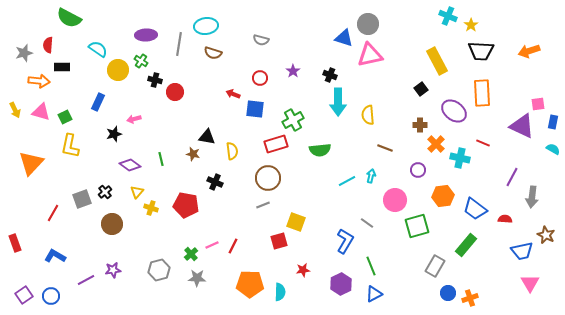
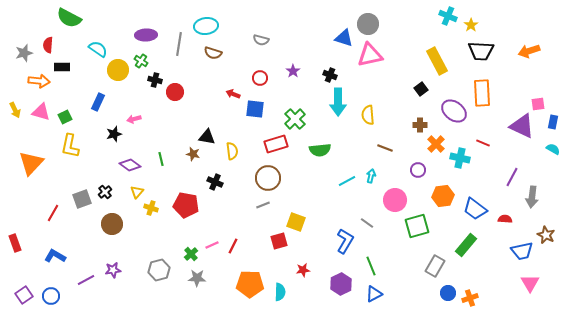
green cross at (293, 120): moved 2 px right, 1 px up; rotated 15 degrees counterclockwise
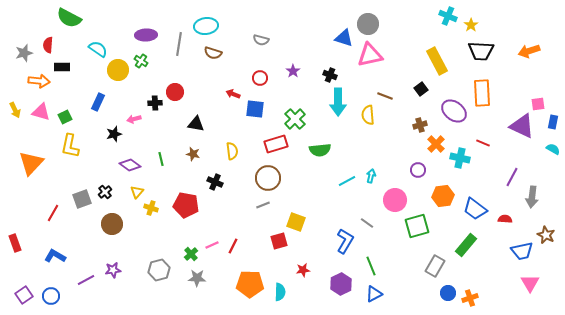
black cross at (155, 80): moved 23 px down; rotated 16 degrees counterclockwise
brown cross at (420, 125): rotated 16 degrees counterclockwise
black triangle at (207, 137): moved 11 px left, 13 px up
brown line at (385, 148): moved 52 px up
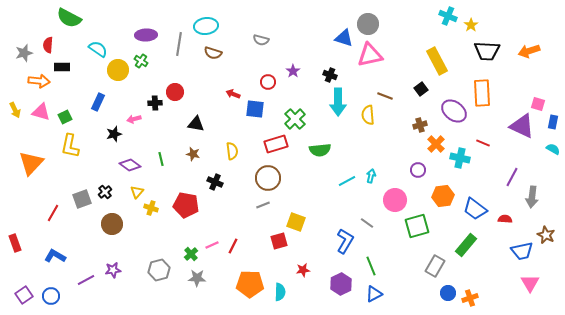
black trapezoid at (481, 51): moved 6 px right
red circle at (260, 78): moved 8 px right, 4 px down
pink square at (538, 104): rotated 24 degrees clockwise
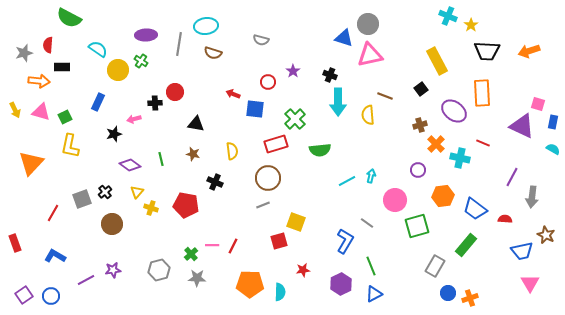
pink line at (212, 245): rotated 24 degrees clockwise
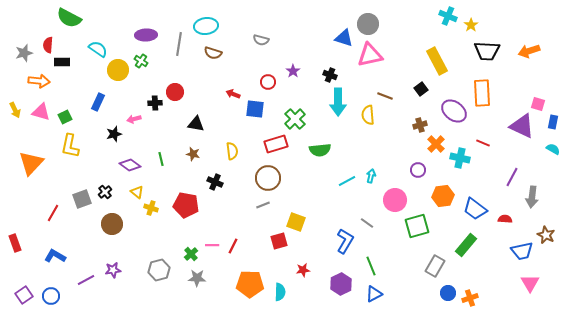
black rectangle at (62, 67): moved 5 px up
yellow triangle at (137, 192): rotated 32 degrees counterclockwise
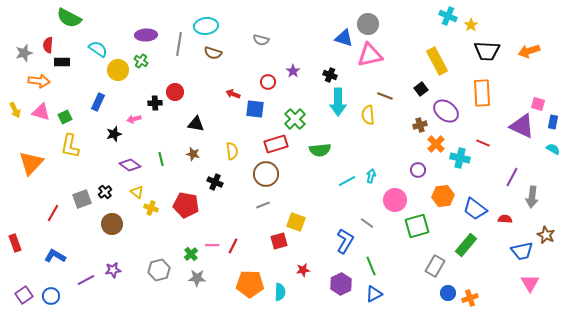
purple ellipse at (454, 111): moved 8 px left
brown circle at (268, 178): moved 2 px left, 4 px up
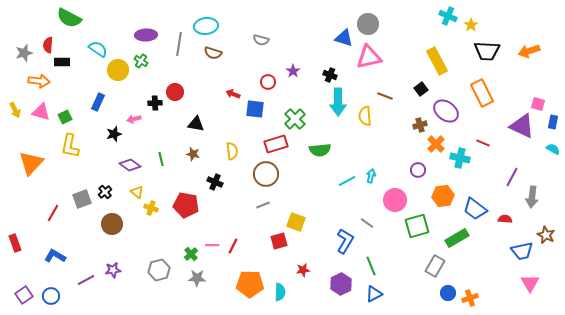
pink triangle at (370, 55): moved 1 px left, 2 px down
orange rectangle at (482, 93): rotated 24 degrees counterclockwise
yellow semicircle at (368, 115): moved 3 px left, 1 px down
green rectangle at (466, 245): moved 9 px left, 7 px up; rotated 20 degrees clockwise
